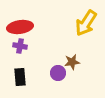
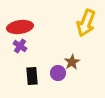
yellow arrow: rotated 12 degrees counterclockwise
purple cross: rotated 24 degrees clockwise
brown star: rotated 21 degrees counterclockwise
black rectangle: moved 12 px right, 1 px up
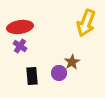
purple circle: moved 1 px right
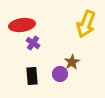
yellow arrow: moved 1 px down
red ellipse: moved 2 px right, 2 px up
purple cross: moved 13 px right, 3 px up
purple circle: moved 1 px right, 1 px down
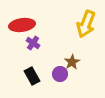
black rectangle: rotated 24 degrees counterclockwise
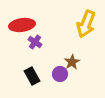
purple cross: moved 2 px right, 1 px up
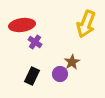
black rectangle: rotated 54 degrees clockwise
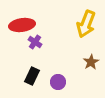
brown star: moved 19 px right
purple circle: moved 2 px left, 8 px down
